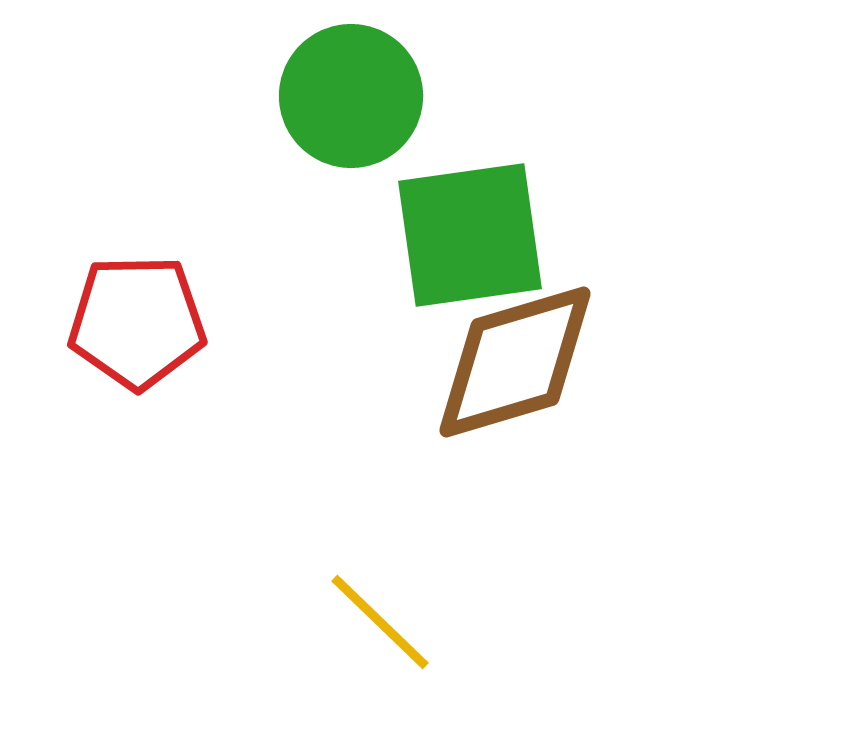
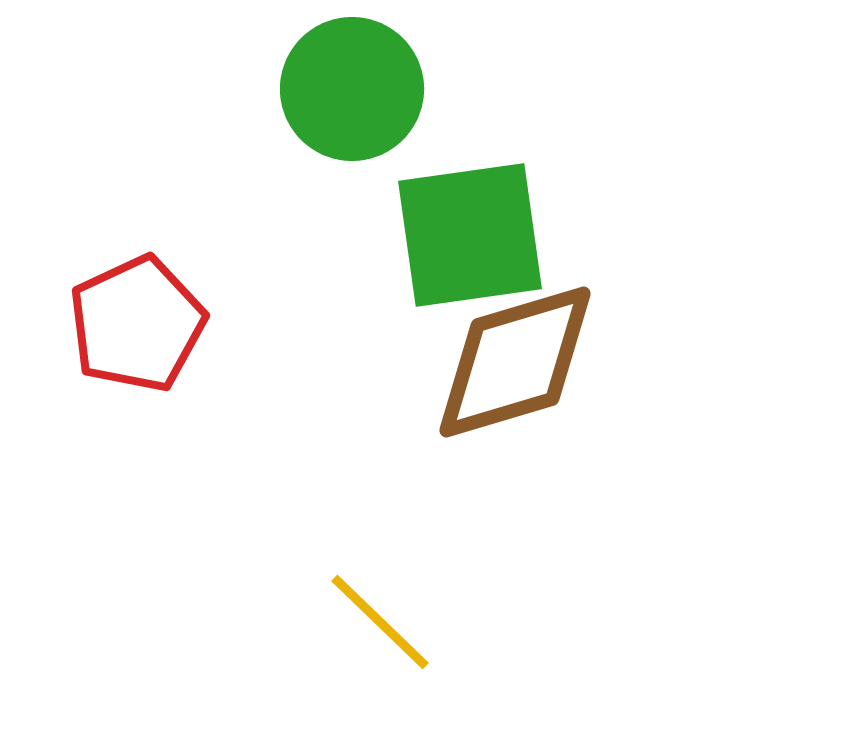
green circle: moved 1 px right, 7 px up
red pentagon: moved 2 px down; rotated 24 degrees counterclockwise
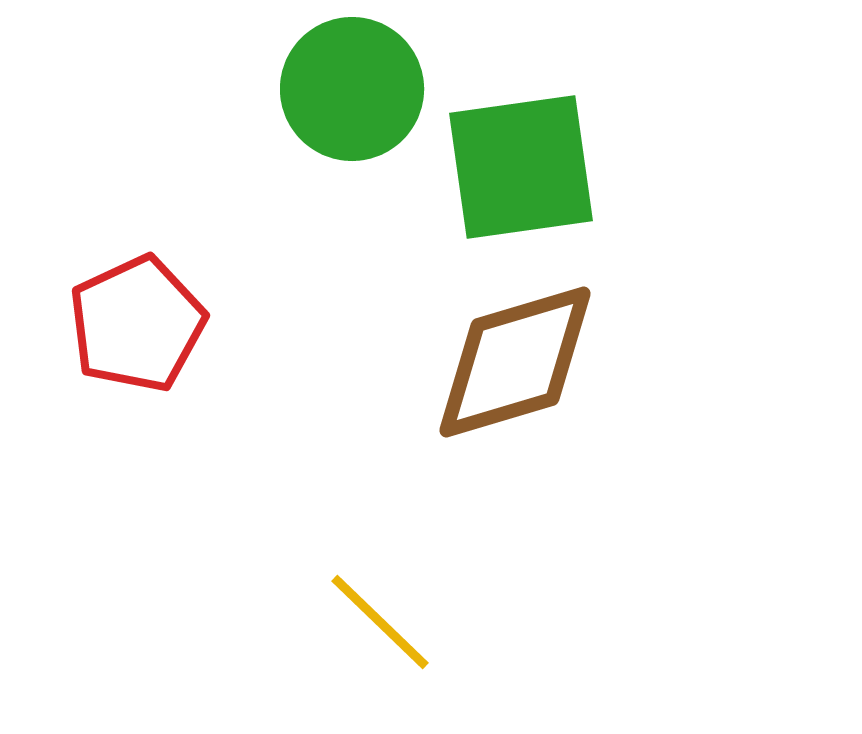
green square: moved 51 px right, 68 px up
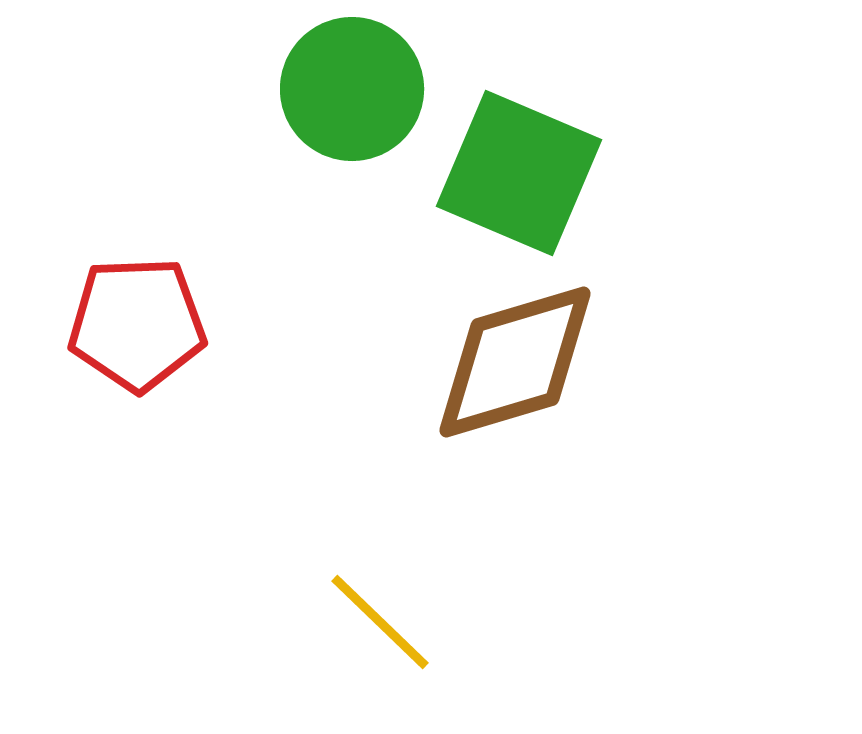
green square: moved 2 px left, 6 px down; rotated 31 degrees clockwise
red pentagon: rotated 23 degrees clockwise
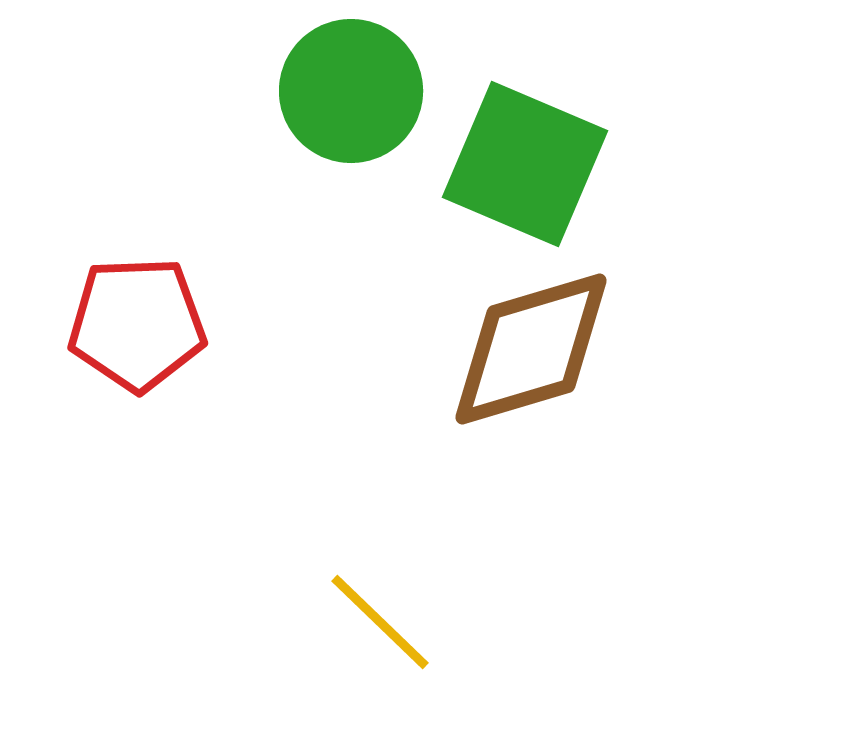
green circle: moved 1 px left, 2 px down
green square: moved 6 px right, 9 px up
brown diamond: moved 16 px right, 13 px up
